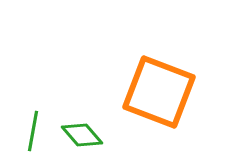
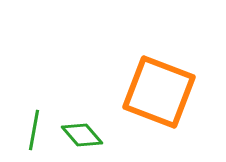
green line: moved 1 px right, 1 px up
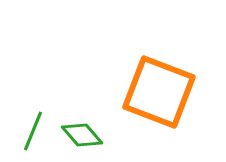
green line: moved 1 px left, 1 px down; rotated 12 degrees clockwise
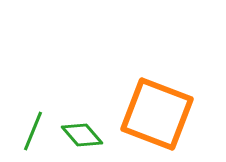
orange square: moved 2 px left, 22 px down
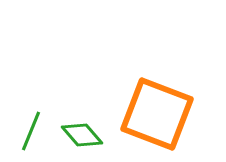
green line: moved 2 px left
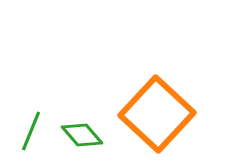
orange square: rotated 22 degrees clockwise
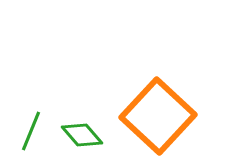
orange square: moved 1 px right, 2 px down
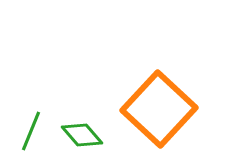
orange square: moved 1 px right, 7 px up
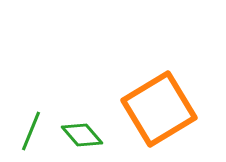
orange square: rotated 16 degrees clockwise
